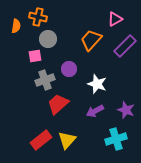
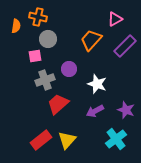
cyan cross: rotated 20 degrees counterclockwise
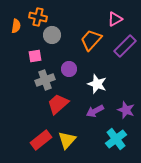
gray circle: moved 4 px right, 4 px up
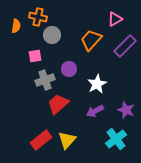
white star: rotated 24 degrees clockwise
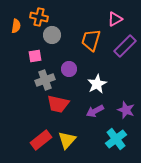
orange cross: moved 1 px right
orange trapezoid: rotated 25 degrees counterclockwise
red trapezoid: rotated 125 degrees counterclockwise
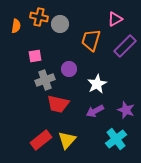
gray circle: moved 8 px right, 11 px up
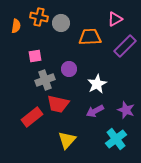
gray circle: moved 1 px right, 1 px up
orange trapezoid: moved 1 px left, 3 px up; rotated 70 degrees clockwise
red rectangle: moved 9 px left, 23 px up
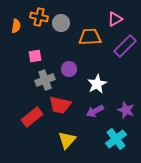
red trapezoid: moved 2 px right, 1 px down
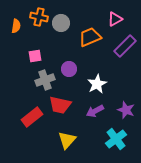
orange trapezoid: rotated 20 degrees counterclockwise
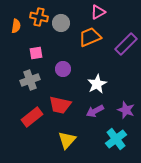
pink triangle: moved 17 px left, 7 px up
purple rectangle: moved 1 px right, 2 px up
pink square: moved 1 px right, 3 px up
purple circle: moved 6 px left
gray cross: moved 15 px left
